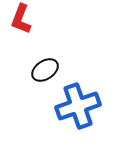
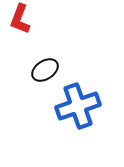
red L-shape: moved 1 px left
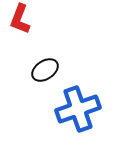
blue cross: moved 3 px down
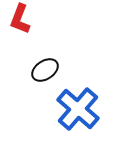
blue cross: rotated 30 degrees counterclockwise
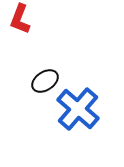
black ellipse: moved 11 px down
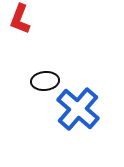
black ellipse: rotated 28 degrees clockwise
